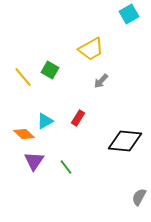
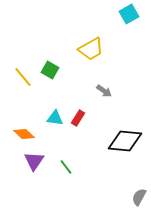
gray arrow: moved 3 px right, 10 px down; rotated 98 degrees counterclockwise
cyan triangle: moved 10 px right, 3 px up; rotated 36 degrees clockwise
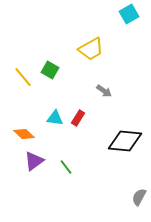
purple triangle: rotated 20 degrees clockwise
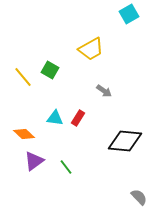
gray semicircle: rotated 108 degrees clockwise
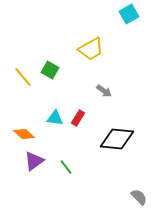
black diamond: moved 8 px left, 2 px up
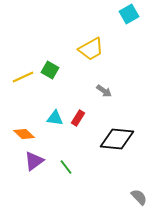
yellow line: rotated 75 degrees counterclockwise
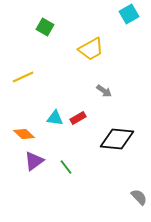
green square: moved 5 px left, 43 px up
red rectangle: rotated 28 degrees clockwise
